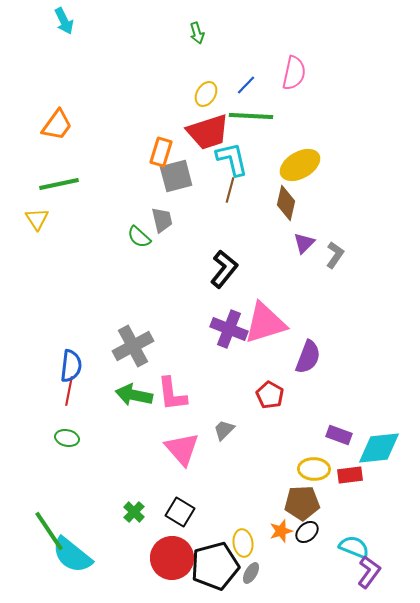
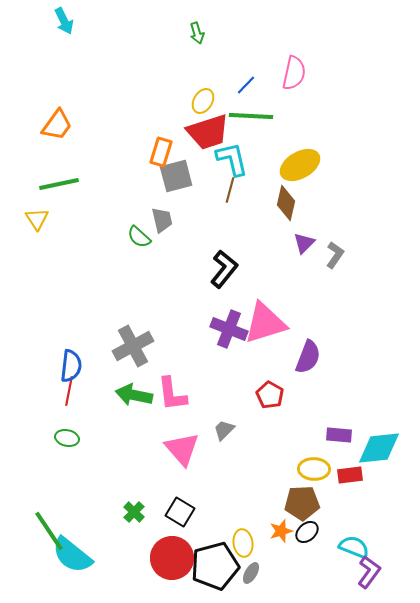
yellow ellipse at (206, 94): moved 3 px left, 7 px down
purple rectangle at (339, 435): rotated 15 degrees counterclockwise
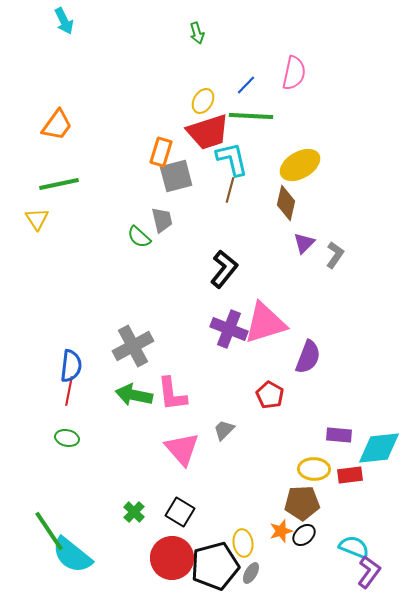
black ellipse at (307, 532): moved 3 px left, 3 px down
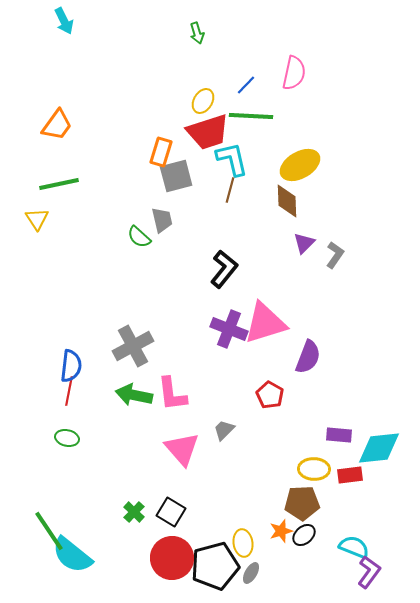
brown diamond at (286, 203): moved 1 px right, 2 px up; rotated 16 degrees counterclockwise
black square at (180, 512): moved 9 px left
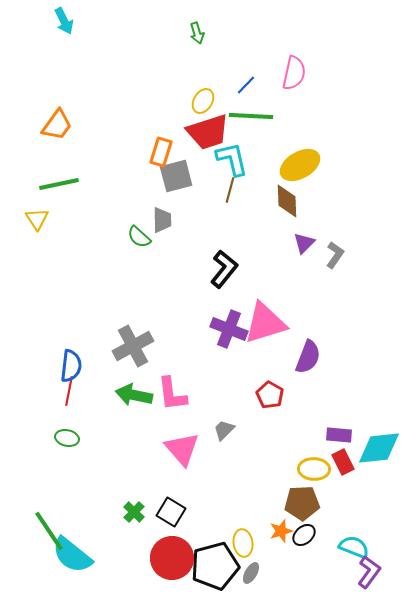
gray trapezoid at (162, 220): rotated 12 degrees clockwise
red rectangle at (350, 475): moved 7 px left, 13 px up; rotated 70 degrees clockwise
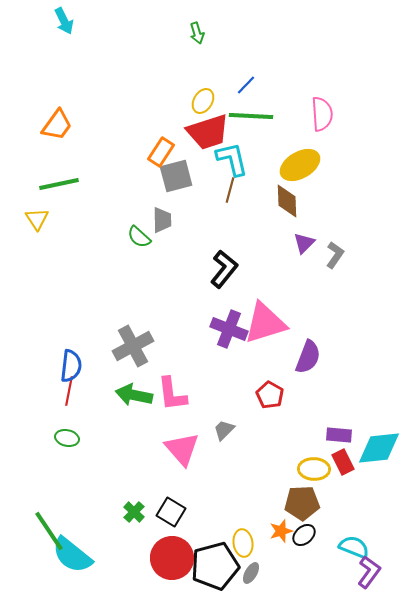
pink semicircle at (294, 73): moved 28 px right, 41 px down; rotated 16 degrees counterclockwise
orange rectangle at (161, 152): rotated 16 degrees clockwise
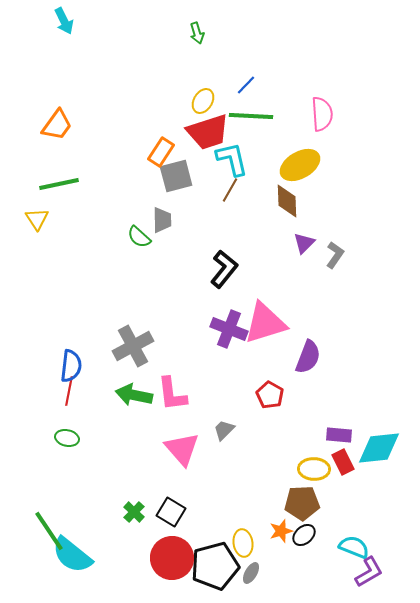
brown line at (230, 190): rotated 15 degrees clockwise
purple L-shape at (369, 572): rotated 24 degrees clockwise
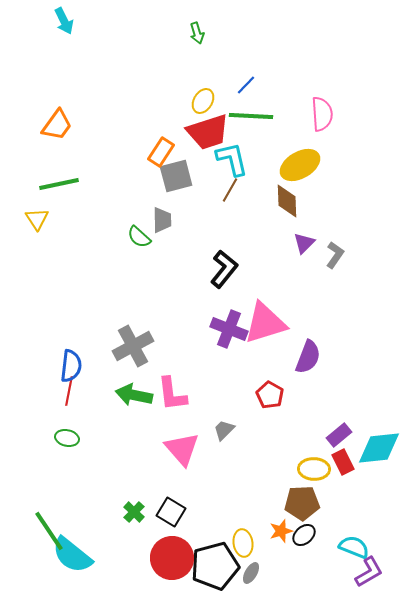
purple rectangle at (339, 435): rotated 45 degrees counterclockwise
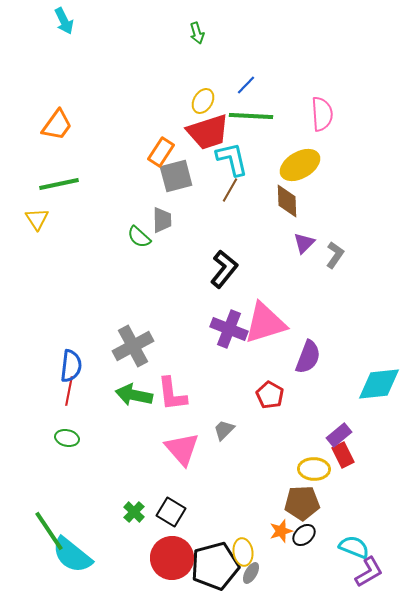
cyan diamond at (379, 448): moved 64 px up
red rectangle at (343, 462): moved 7 px up
yellow ellipse at (243, 543): moved 9 px down
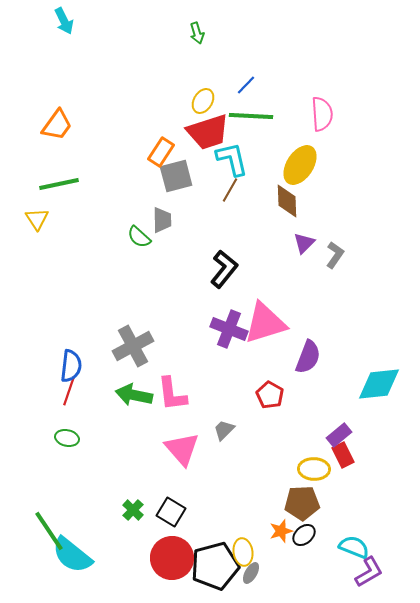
yellow ellipse at (300, 165): rotated 27 degrees counterclockwise
red line at (69, 391): rotated 8 degrees clockwise
green cross at (134, 512): moved 1 px left, 2 px up
